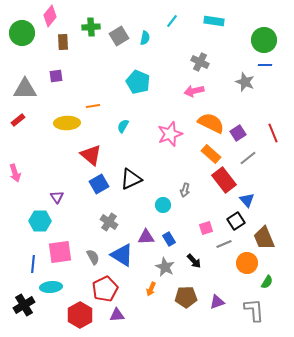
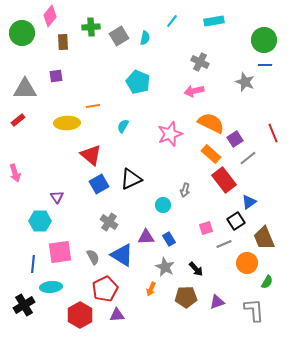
cyan rectangle at (214, 21): rotated 18 degrees counterclockwise
purple square at (238, 133): moved 3 px left, 6 px down
blue triangle at (247, 200): moved 2 px right, 2 px down; rotated 35 degrees clockwise
black arrow at (194, 261): moved 2 px right, 8 px down
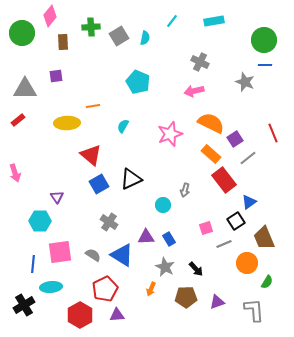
gray semicircle at (93, 257): moved 2 px up; rotated 28 degrees counterclockwise
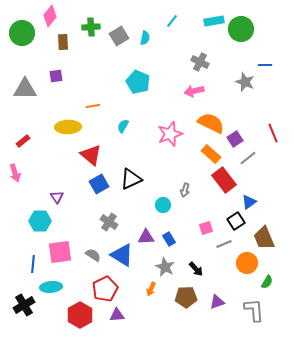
green circle at (264, 40): moved 23 px left, 11 px up
red rectangle at (18, 120): moved 5 px right, 21 px down
yellow ellipse at (67, 123): moved 1 px right, 4 px down
